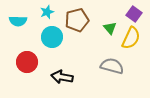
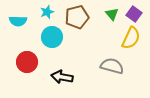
brown pentagon: moved 3 px up
green triangle: moved 2 px right, 14 px up
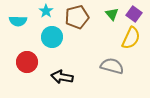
cyan star: moved 1 px left, 1 px up; rotated 16 degrees counterclockwise
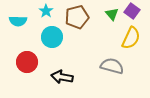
purple square: moved 2 px left, 3 px up
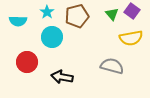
cyan star: moved 1 px right, 1 px down
brown pentagon: moved 1 px up
yellow semicircle: rotated 55 degrees clockwise
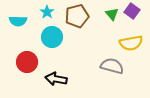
yellow semicircle: moved 5 px down
black arrow: moved 6 px left, 2 px down
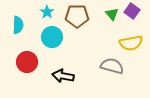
brown pentagon: rotated 15 degrees clockwise
cyan semicircle: moved 4 px down; rotated 90 degrees counterclockwise
black arrow: moved 7 px right, 3 px up
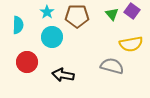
yellow semicircle: moved 1 px down
black arrow: moved 1 px up
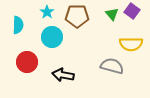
yellow semicircle: rotated 10 degrees clockwise
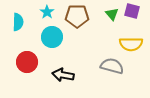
purple square: rotated 21 degrees counterclockwise
cyan semicircle: moved 3 px up
